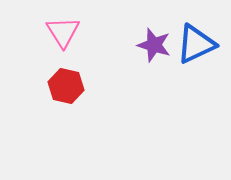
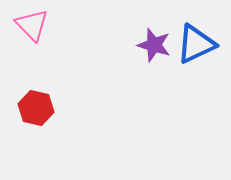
pink triangle: moved 31 px left, 7 px up; rotated 12 degrees counterclockwise
red hexagon: moved 30 px left, 22 px down
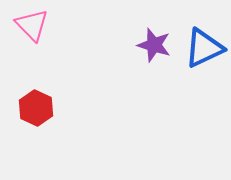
blue triangle: moved 8 px right, 4 px down
red hexagon: rotated 12 degrees clockwise
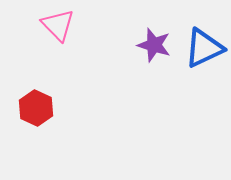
pink triangle: moved 26 px right
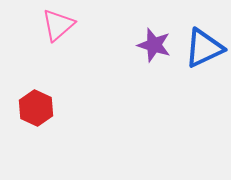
pink triangle: rotated 33 degrees clockwise
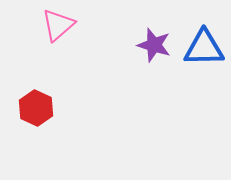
blue triangle: rotated 24 degrees clockwise
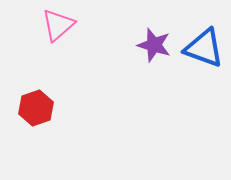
blue triangle: rotated 21 degrees clockwise
red hexagon: rotated 16 degrees clockwise
